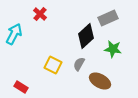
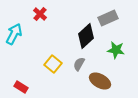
green star: moved 3 px right, 1 px down
yellow square: moved 1 px up; rotated 12 degrees clockwise
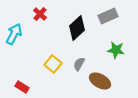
gray rectangle: moved 2 px up
black diamond: moved 9 px left, 8 px up
red rectangle: moved 1 px right
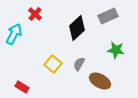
red cross: moved 5 px left
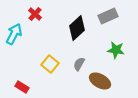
yellow square: moved 3 px left
